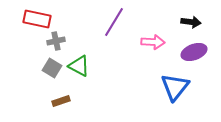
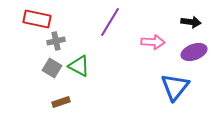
purple line: moved 4 px left
brown rectangle: moved 1 px down
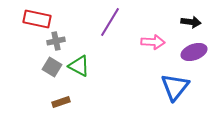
gray square: moved 1 px up
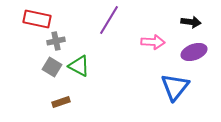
purple line: moved 1 px left, 2 px up
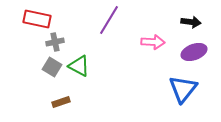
gray cross: moved 1 px left, 1 px down
blue triangle: moved 8 px right, 2 px down
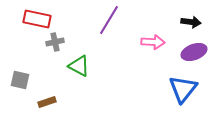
gray square: moved 32 px left, 13 px down; rotated 18 degrees counterclockwise
brown rectangle: moved 14 px left
